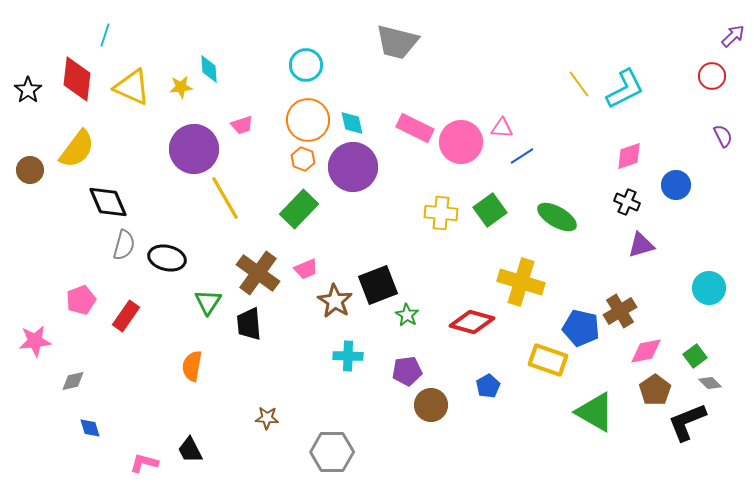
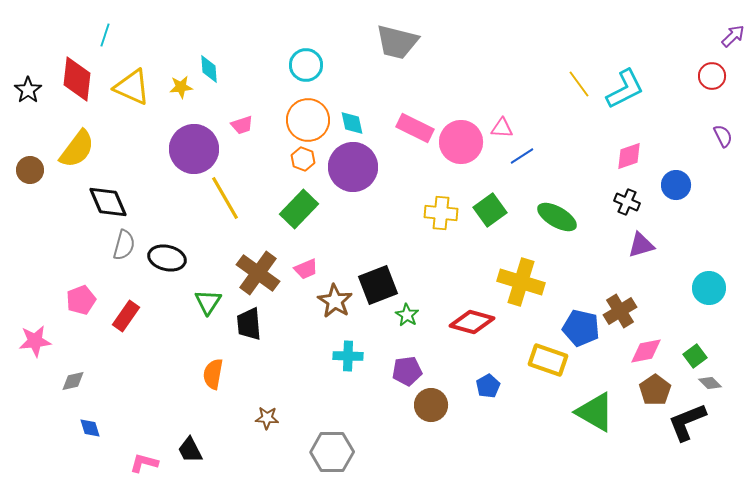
orange semicircle at (192, 366): moved 21 px right, 8 px down
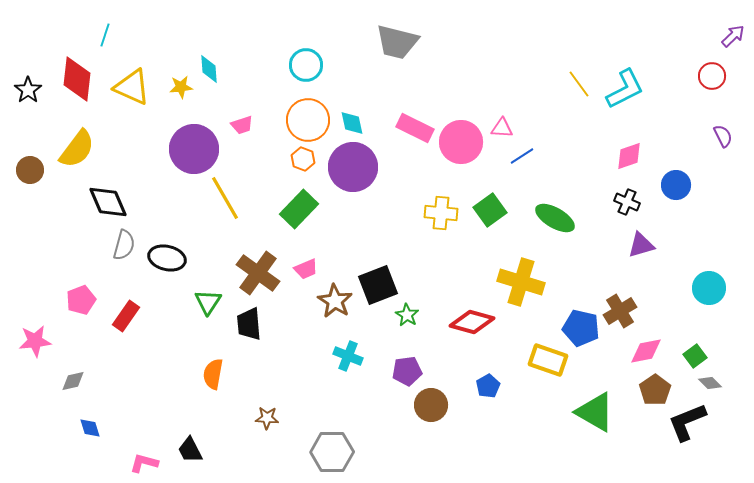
green ellipse at (557, 217): moved 2 px left, 1 px down
cyan cross at (348, 356): rotated 20 degrees clockwise
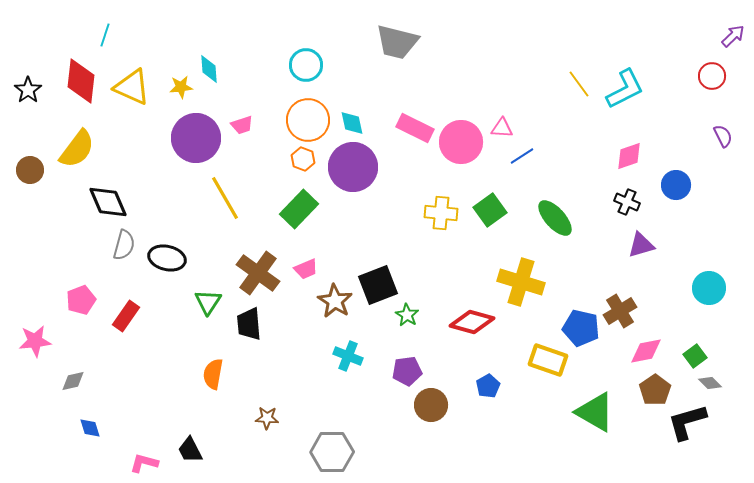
red diamond at (77, 79): moved 4 px right, 2 px down
purple circle at (194, 149): moved 2 px right, 11 px up
green ellipse at (555, 218): rotated 18 degrees clockwise
black L-shape at (687, 422): rotated 6 degrees clockwise
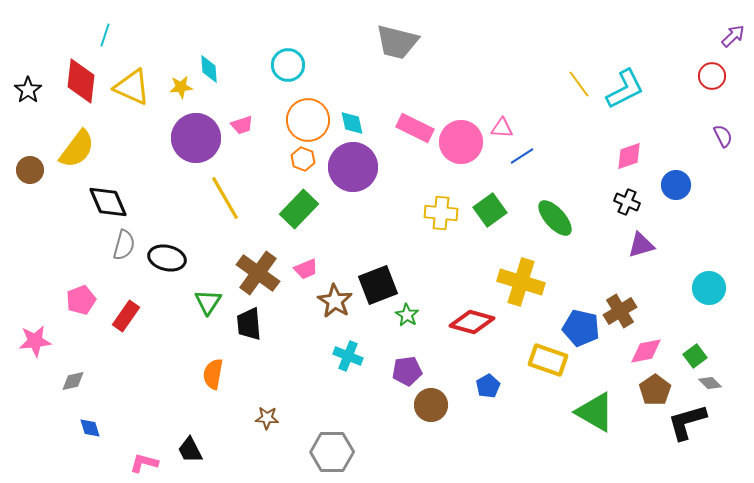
cyan circle at (306, 65): moved 18 px left
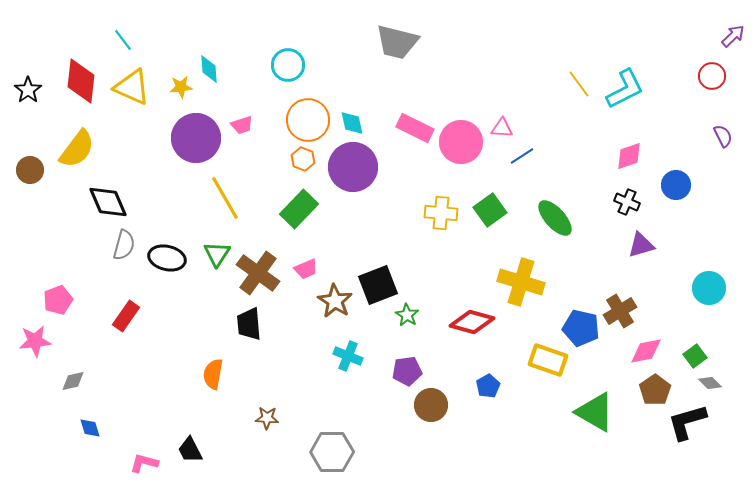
cyan line at (105, 35): moved 18 px right, 5 px down; rotated 55 degrees counterclockwise
pink pentagon at (81, 300): moved 23 px left
green triangle at (208, 302): moved 9 px right, 48 px up
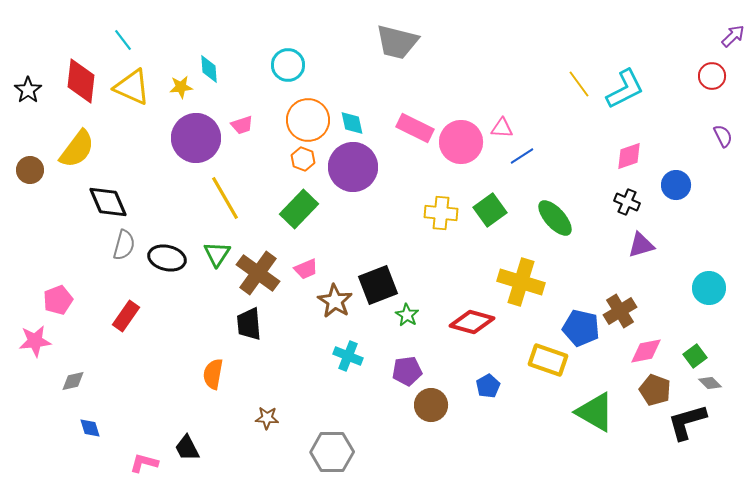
brown pentagon at (655, 390): rotated 16 degrees counterclockwise
black trapezoid at (190, 450): moved 3 px left, 2 px up
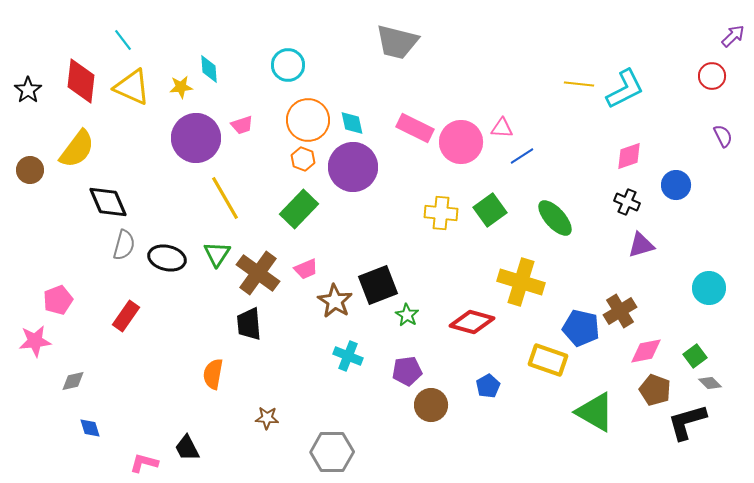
yellow line at (579, 84): rotated 48 degrees counterclockwise
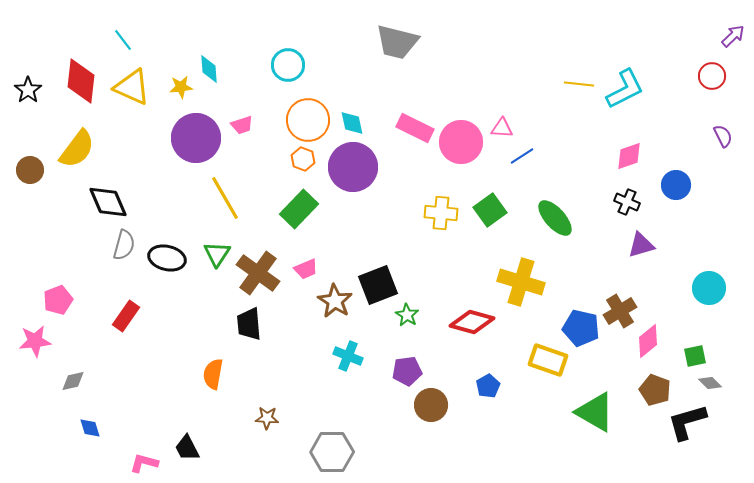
pink diamond at (646, 351): moved 2 px right, 10 px up; rotated 28 degrees counterclockwise
green square at (695, 356): rotated 25 degrees clockwise
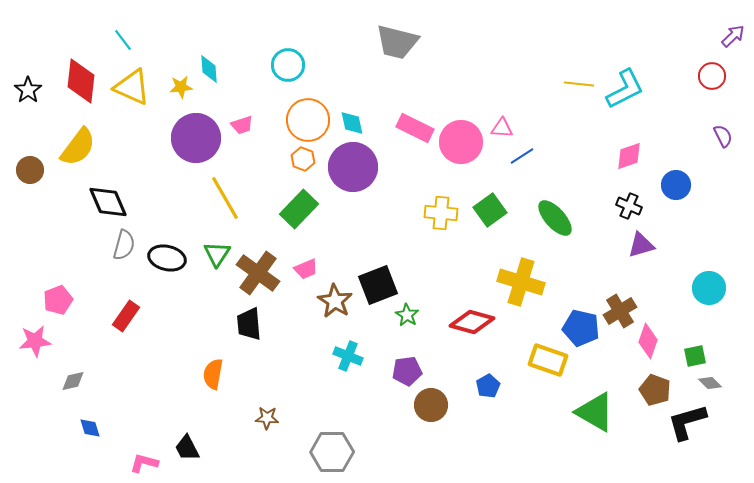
yellow semicircle at (77, 149): moved 1 px right, 2 px up
black cross at (627, 202): moved 2 px right, 4 px down
pink diamond at (648, 341): rotated 32 degrees counterclockwise
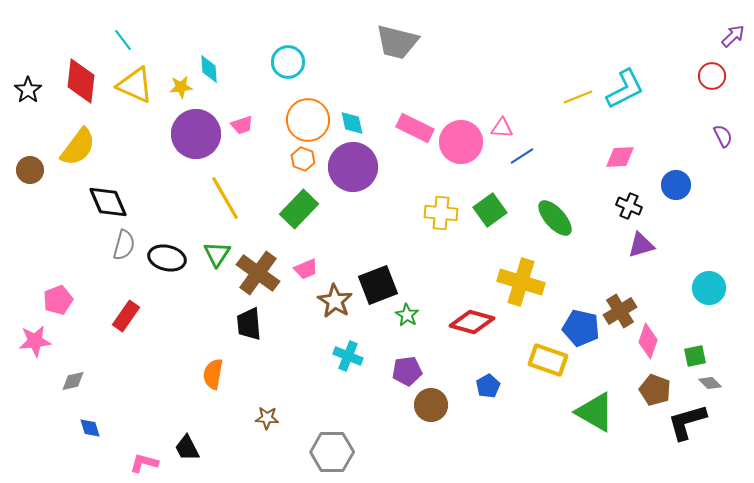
cyan circle at (288, 65): moved 3 px up
yellow line at (579, 84): moved 1 px left, 13 px down; rotated 28 degrees counterclockwise
yellow triangle at (132, 87): moved 3 px right, 2 px up
purple circle at (196, 138): moved 4 px up
pink diamond at (629, 156): moved 9 px left, 1 px down; rotated 16 degrees clockwise
